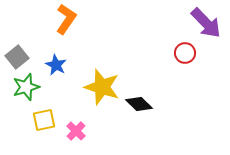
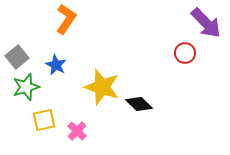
pink cross: moved 1 px right
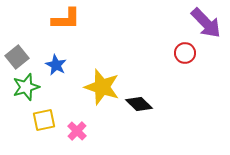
orange L-shape: rotated 56 degrees clockwise
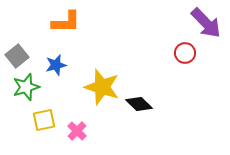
orange L-shape: moved 3 px down
gray square: moved 1 px up
blue star: rotated 30 degrees clockwise
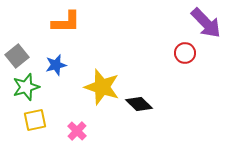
yellow square: moved 9 px left
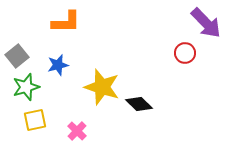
blue star: moved 2 px right
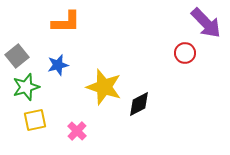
yellow star: moved 2 px right
black diamond: rotated 72 degrees counterclockwise
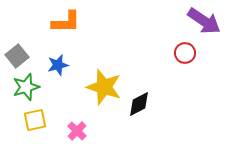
purple arrow: moved 2 px left, 2 px up; rotated 12 degrees counterclockwise
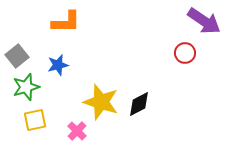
yellow star: moved 3 px left, 15 px down
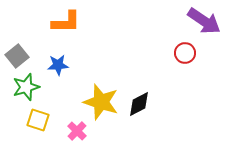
blue star: rotated 10 degrees clockwise
yellow square: moved 3 px right; rotated 30 degrees clockwise
